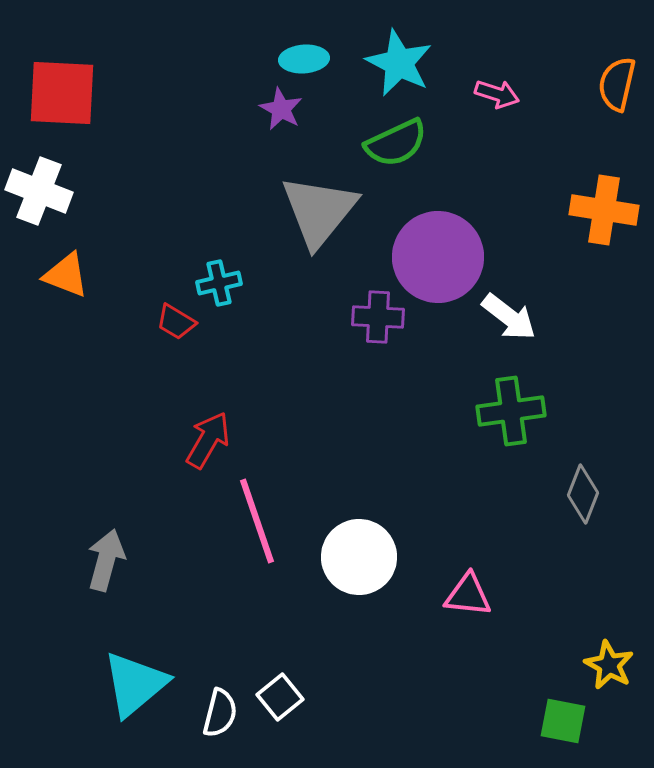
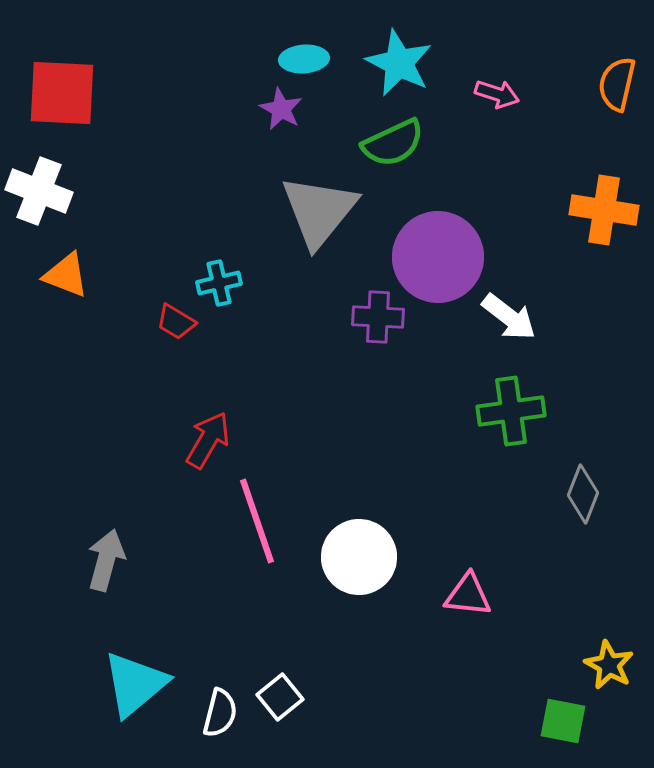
green semicircle: moved 3 px left
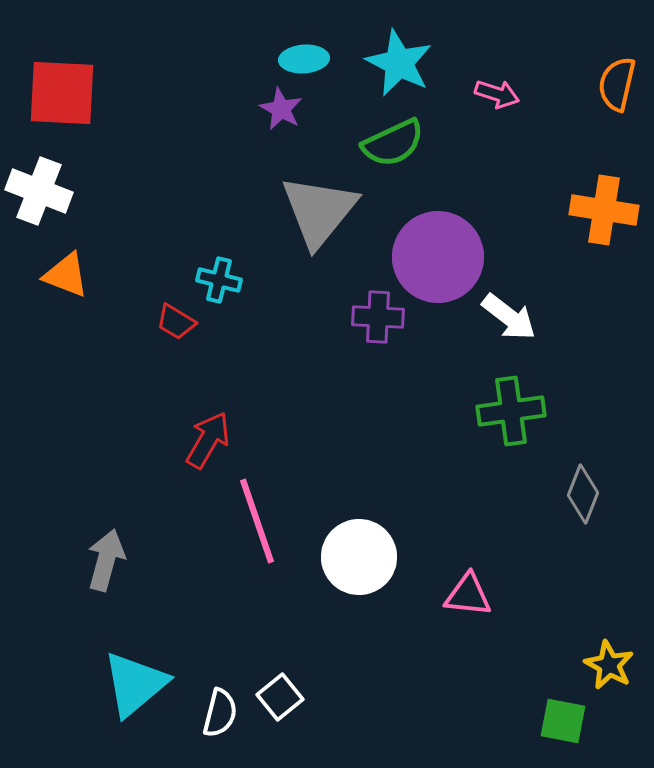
cyan cross: moved 3 px up; rotated 27 degrees clockwise
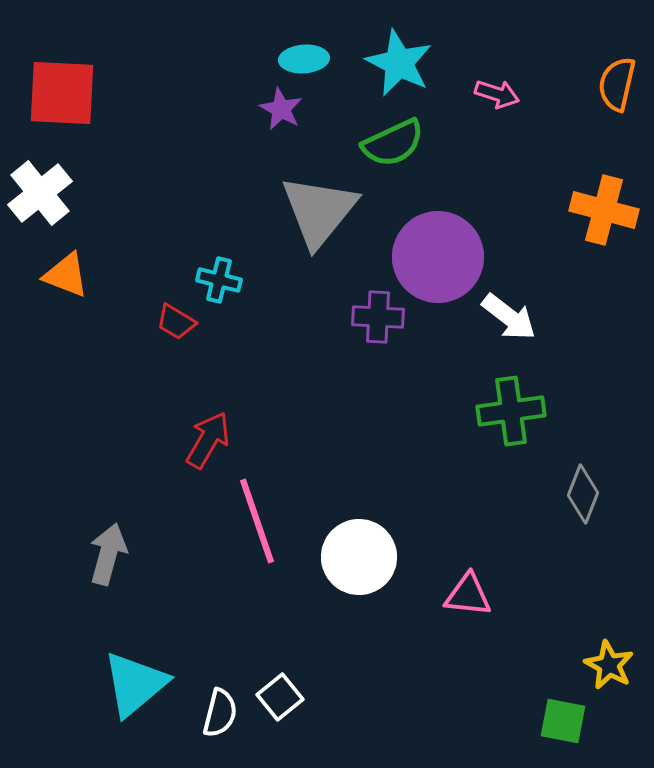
white cross: moved 1 px right, 2 px down; rotated 30 degrees clockwise
orange cross: rotated 6 degrees clockwise
gray arrow: moved 2 px right, 6 px up
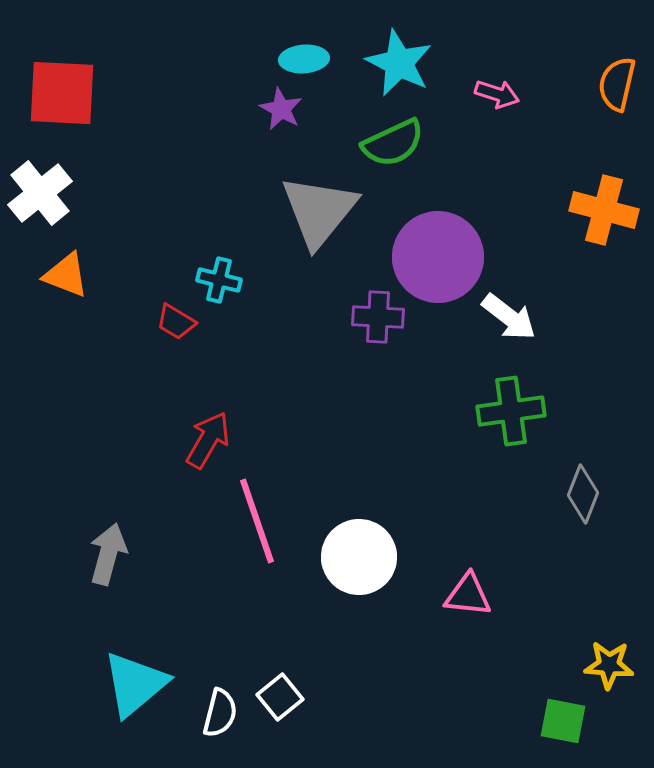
yellow star: rotated 24 degrees counterclockwise
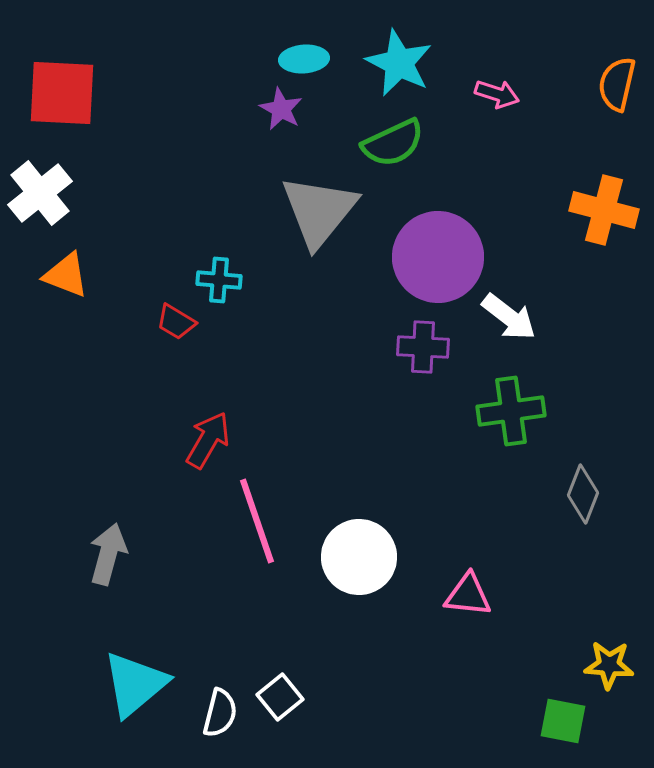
cyan cross: rotated 9 degrees counterclockwise
purple cross: moved 45 px right, 30 px down
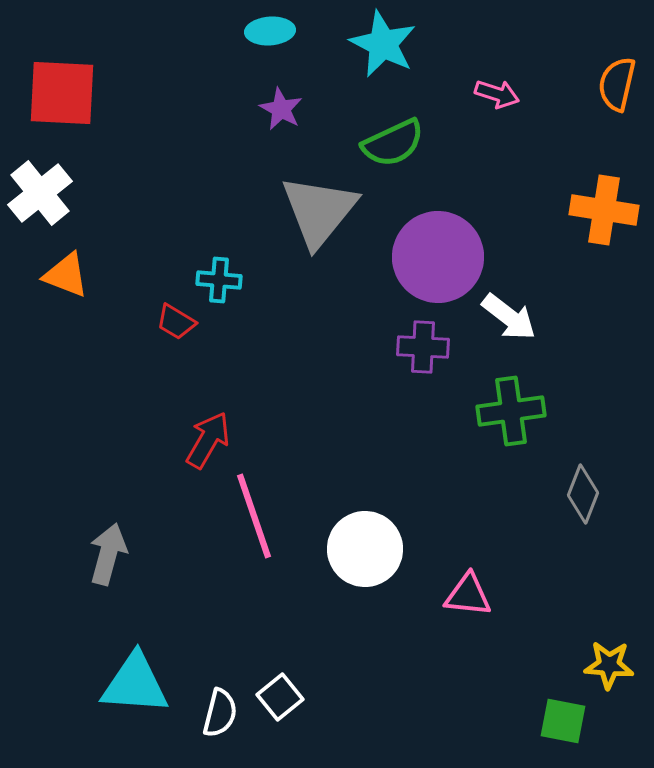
cyan ellipse: moved 34 px left, 28 px up
cyan star: moved 16 px left, 19 px up
orange cross: rotated 6 degrees counterclockwise
pink line: moved 3 px left, 5 px up
white circle: moved 6 px right, 8 px up
cyan triangle: rotated 44 degrees clockwise
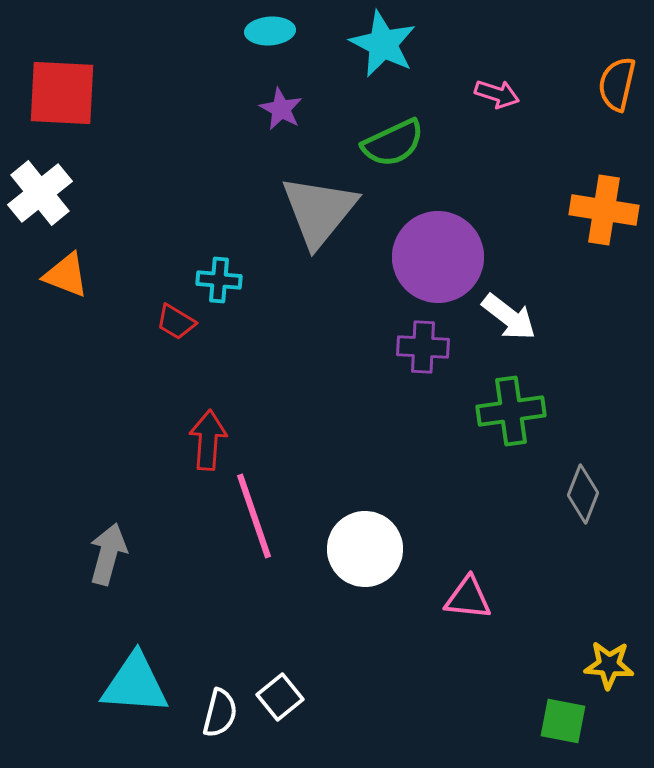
red arrow: rotated 26 degrees counterclockwise
pink triangle: moved 3 px down
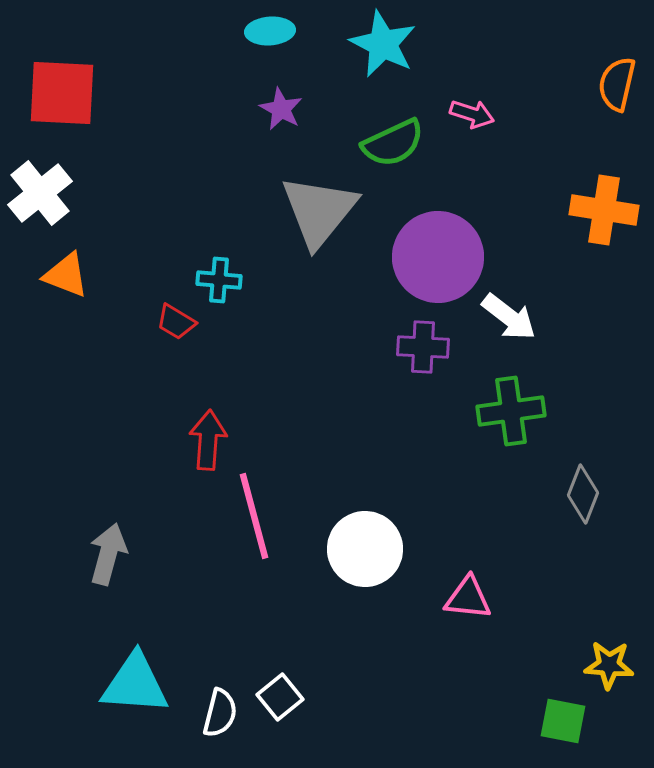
pink arrow: moved 25 px left, 20 px down
pink line: rotated 4 degrees clockwise
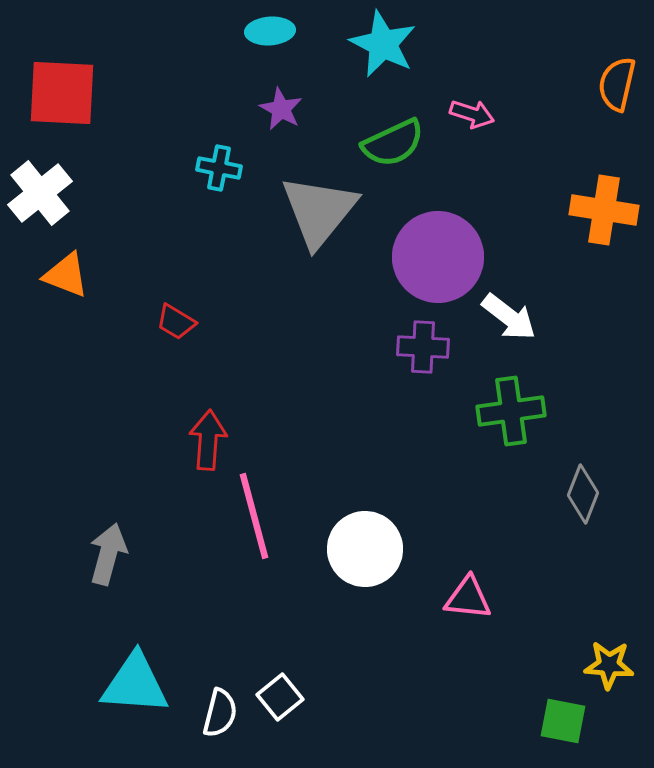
cyan cross: moved 112 px up; rotated 6 degrees clockwise
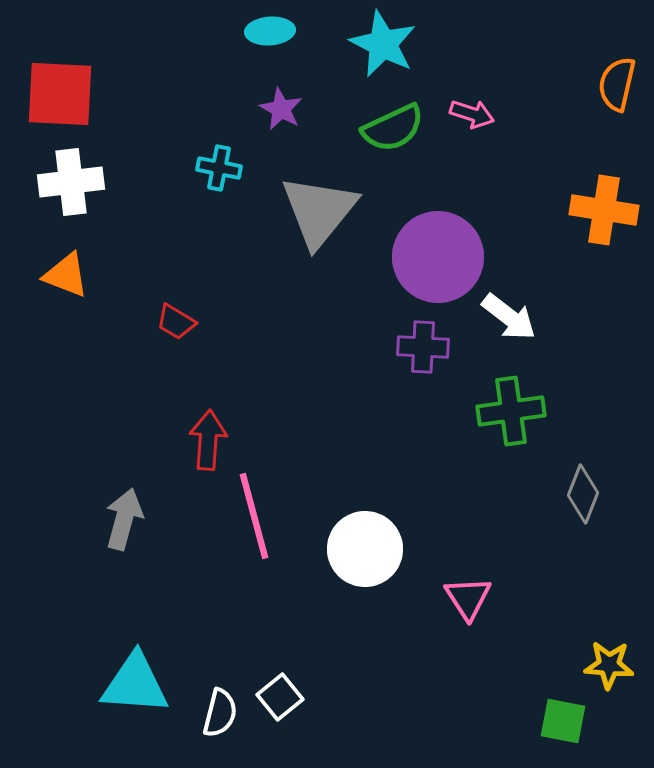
red square: moved 2 px left, 1 px down
green semicircle: moved 15 px up
white cross: moved 31 px right, 11 px up; rotated 32 degrees clockwise
gray arrow: moved 16 px right, 35 px up
pink triangle: rotated 51 degrees clockwise
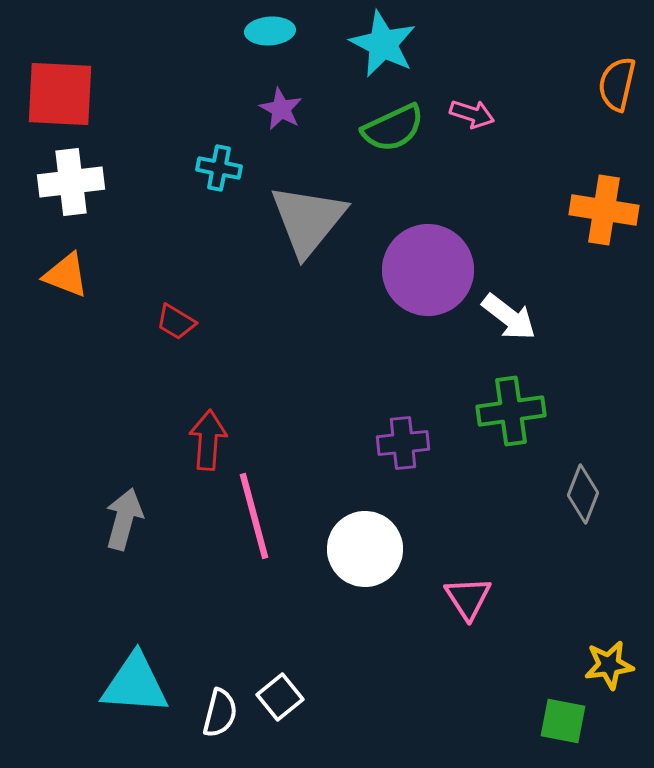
gray triangle: moved 11 px left, 9 px down
purple circle: moved 10 px left, 13 px down
purple cross: moved 20 px left, 96 px down; rotated 9 degrees counterclockwise
yellow star: rotated 12 degrees counterclockwise
